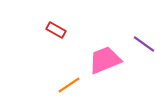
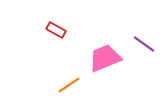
pink trapezoid: moved 2 px up
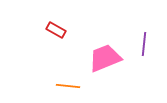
purple line: rotated 60 degrees clockwise
orange line: moved 1 px left, 1 px down; rotated 40 degrees clockwise
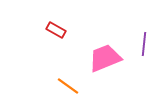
orange line: rotated 30 degrees clockwise
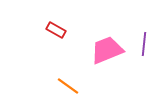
pink trapezoid: moved 2 px right, 8 px up
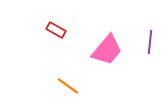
purple line: moved 6 px right, 2 px up
pink trapezoid: rotated 152 degrees clockwise
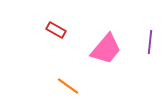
pink trapezoid: moved 1 px left, 1 px up
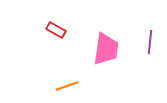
pink trapezoid: rotated 32 degrees counterclockwise
orange line: moved 1 px left; rotated 55 degrees counterclockwise
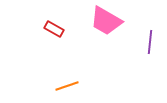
red rectangle: moved 2 px left, 1 px up
pink trapezoid: moved 28 px up; rotated 112 degrees clockwise
